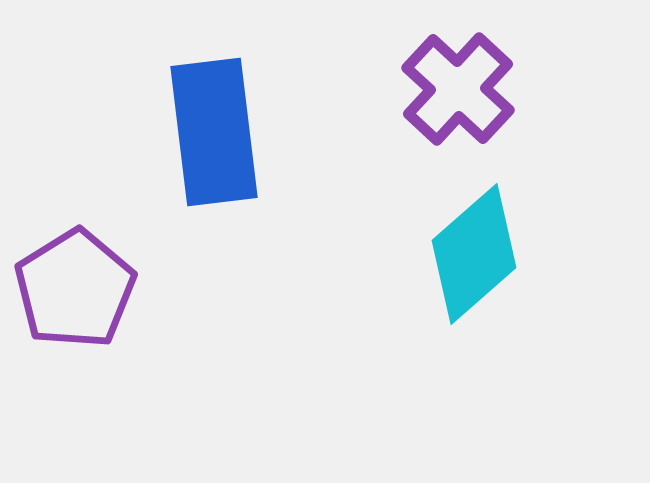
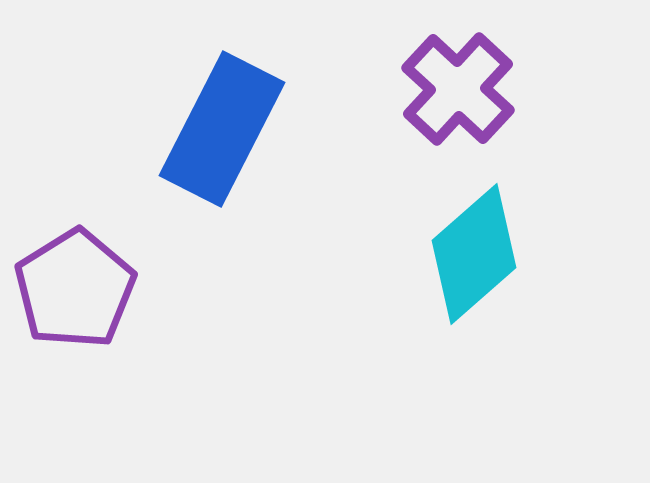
blue rectangle: moved 8 px right, 3 px up; rotated 34 degrees clockwise
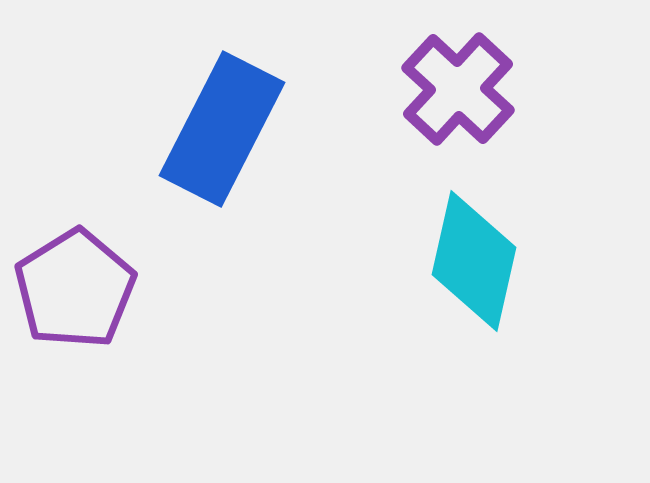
cyan diamond: moved 7 px down; rotated 36 degrees counterclockwise
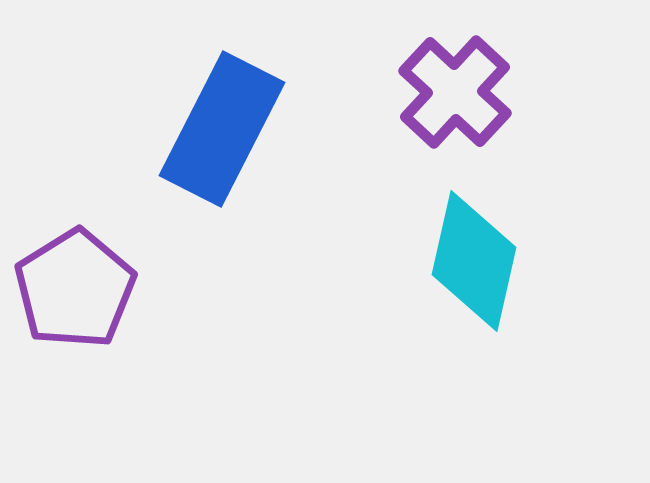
purple cross: moved 3 px left, 3 px down
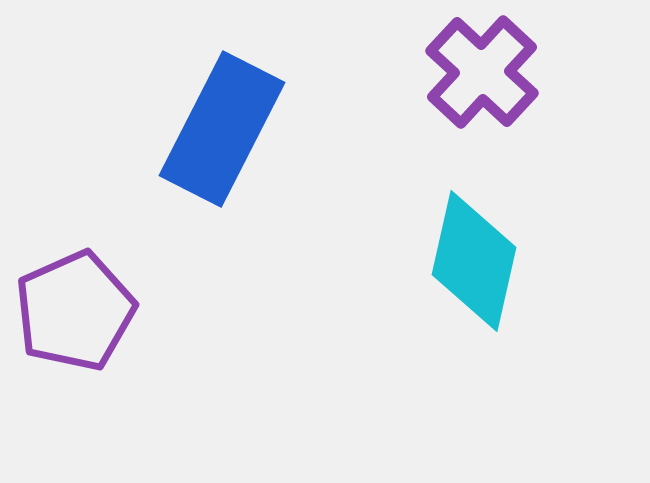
purple cross: moved 27 px right, 20 px up
purple pentagon: moved 22 px down; rotated 8 degrees clockwise
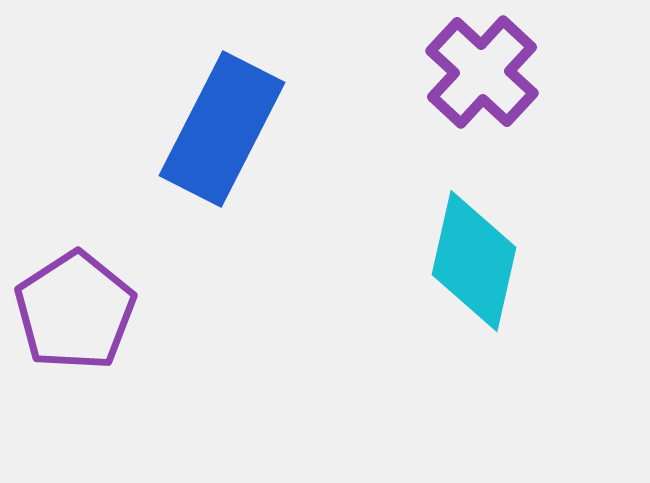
purple pentagon: rotated 9 degrees counterclockwise
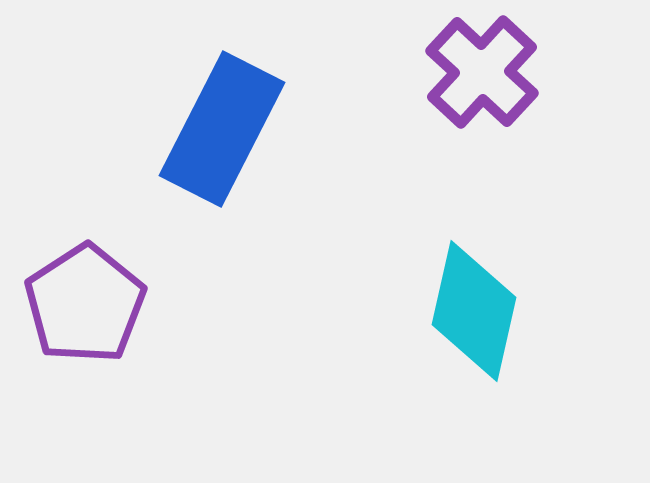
cyan diamond: moved 50 px down
purple pentagon: moved 10 px right, 7 px up
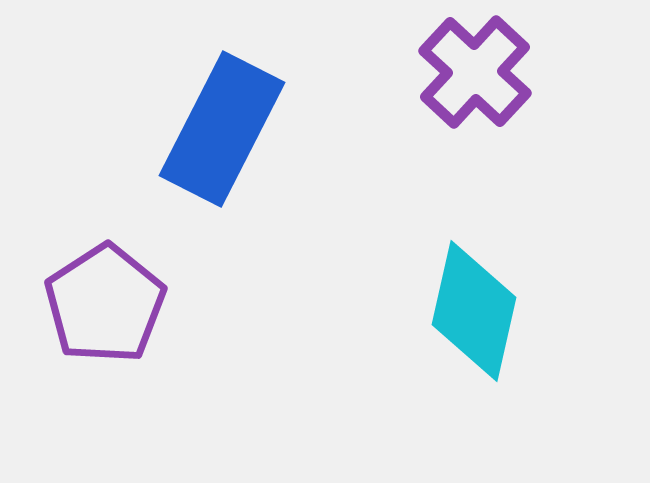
purple cross: moved 7 px left
purple pentagon: moved 20 px right
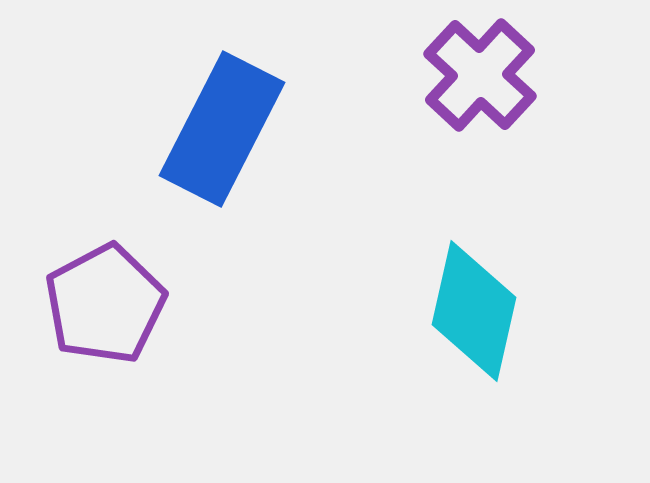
purple cross: moved 5 px right, 3 px down
purple pentagon: rotated 5 degrees clockwise
